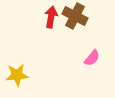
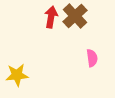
brown cross: rotated 20 degrees clockwise
pink semicircle: rotated 48 degrees counterclockwise
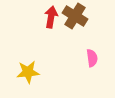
brown cross: rotated 15 degrees counterclockwise
yellow star: moved 11 px right, 3 px up
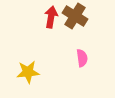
pink semicircle: moved 10 px left
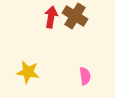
pink semicircle: moved 3 px right, 18 px down
yellow star: rotated 15 degrees clockwise
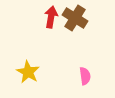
brown cross: moved 2 px down
yellow star: rotated 20 degrees clockwise
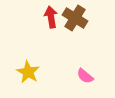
red arrow: rotated 20 degrees counterclockwise
pink semicircle: rotated 138 degrees clockwise
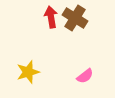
yellow star: rotated 25 degrees clockwise
pink semicircle: rotated 78 degrees counterclockwise
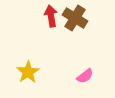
red arrow: moved 1 px up
yellow star: rotated 15 degrees counterclockwise
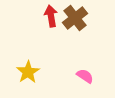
brown cross: rotated 20 degrees clockwise
pink semicircle: rotated 108 degrees counterclockwise
